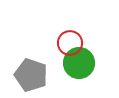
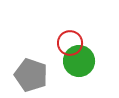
green circle: moved 2 px up
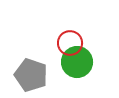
green circle: moved 2 px left, 1 px down
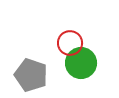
green circle: moved 4 px right, 1 px down
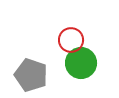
red circle: moved 1 px right, 3 px up
